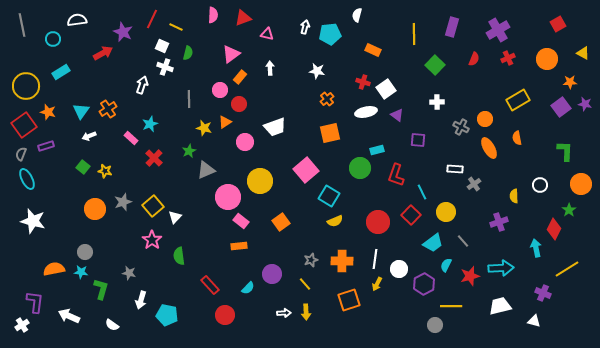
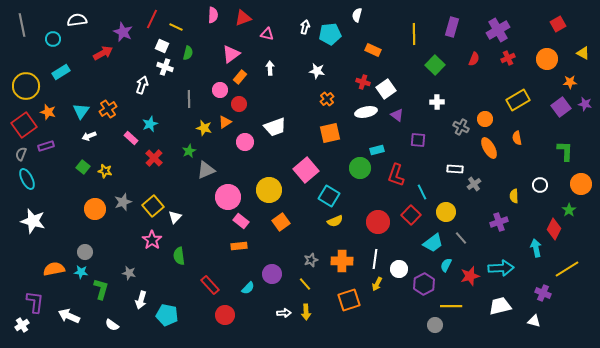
yellow circle at (260, 181): moved 9 px right, 9 px down
gray line at (463, 241): moved 2 px left, 3 px up
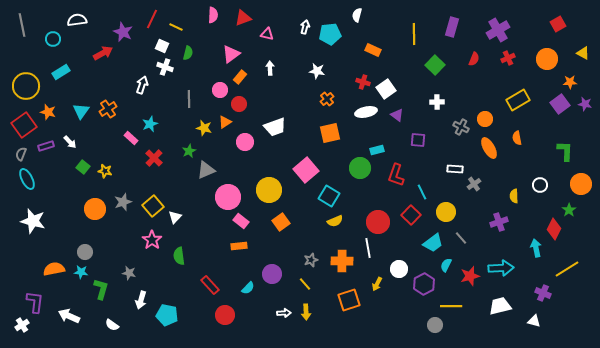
purple square at (561, 107): moved 1 px left, 3 px up
white arrow at (89, 136): moved 19 px left, 6 px down; rotated 112 degrees counterclockwise
white line at (375, 259): moved 7 px left, 11 px up; rotated 18 degrees counterclockwise
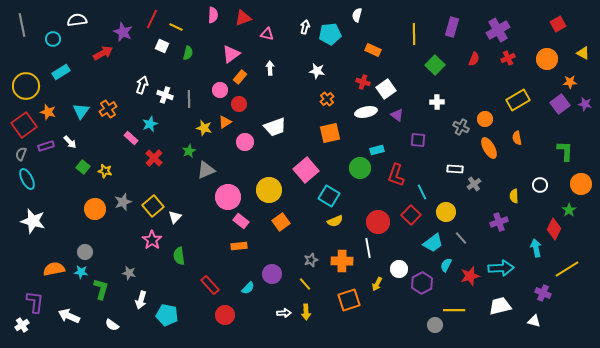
white cross at (165, 67): moved 28 px down
purple hexagon at (424, 284): moved 2 px left, 1 px up
yellow line at (451, 306): moved 3 px right, 4 px down
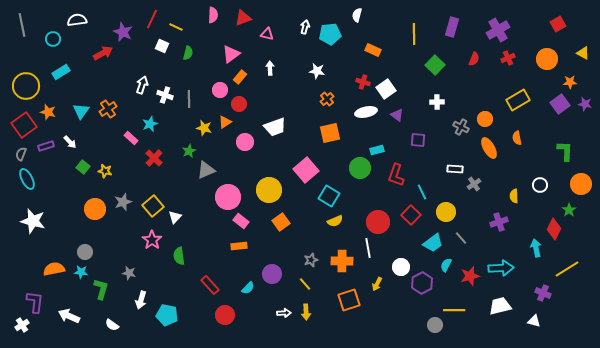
white circle at (399, 269): moved 2 px right, 2 px up
